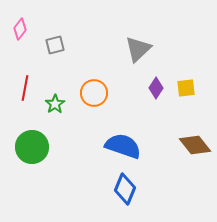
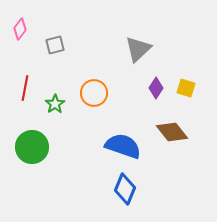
yellow square: rotated 24 degrees clockwise
brown diamond: moved 23 px left, 13 px up
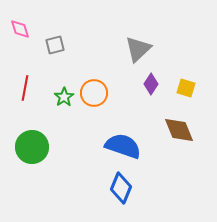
pink diamond: rotated 55 degrees counterclockwise
purple diamond: moved 5 px left, 4 px up
green star: moved 9 px right, 7 px up
brown diamond: moved 7 px right, 2 px up; rotated 16 degrees clockwise
blue diamond: moved 4 px left, 1 px up
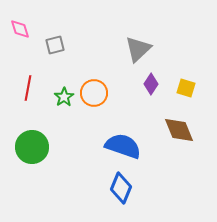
red line: moved 3 px right
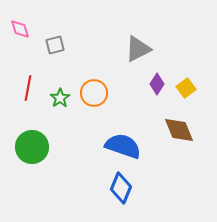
gray triangle: rotated 16 degrees clockwise
purple diamond: moved 6 px right
yellow square: rotated 36 degrees clockwise
green star: moved 4 px left, 1 px down
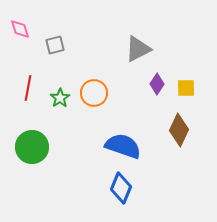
yellow square: rotated 36 degrees clockwise
brown diamond: rotated 48 degrees clockwise
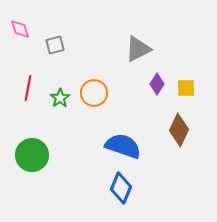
green circle: moved 8 px down
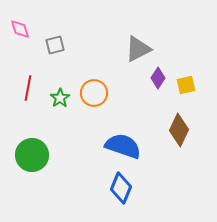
purple diamond: moved 1 px right, 6 px up
yellow square: moved 3 px up; rotated 12 degrees counterclockwise
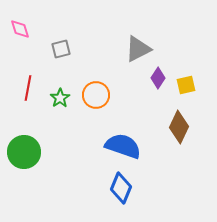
gray square: moved 6 px right, 4 px down
orange circle: moved 2 px right, 2 px down
brown diamond: moved 3 px up
green circle: moved 8 px left, 3 px up
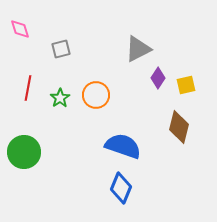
brown diamond: rotated 12 degrees counterclockwise
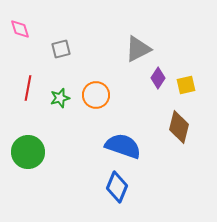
green star: rotated 18 degrees clockwise
green circle: moved 4 px right
blue diamond: moved 4 px left, 1 px up
